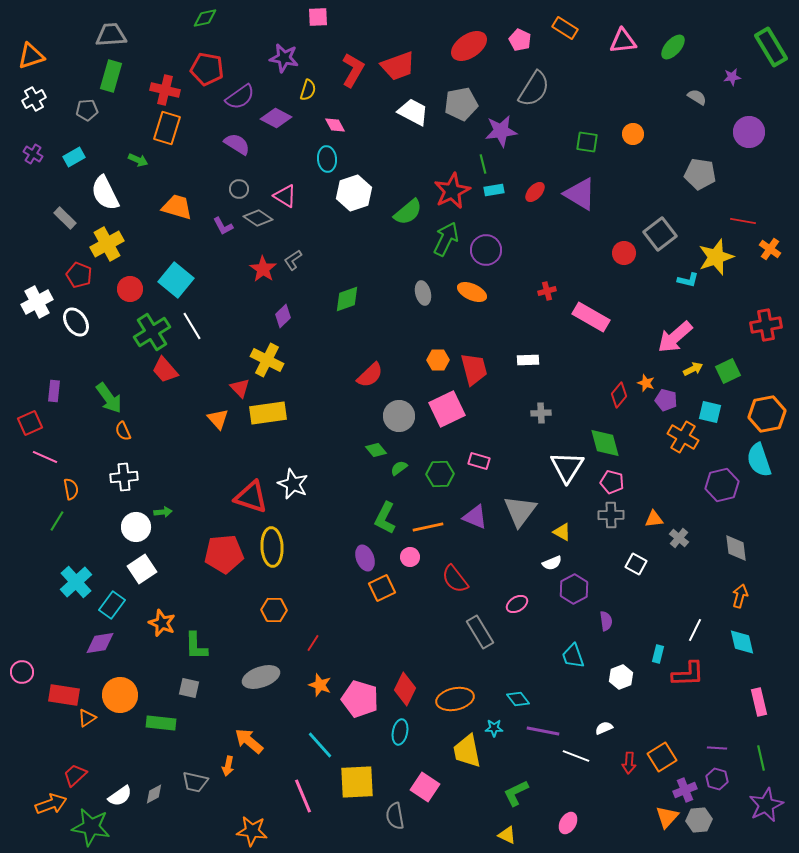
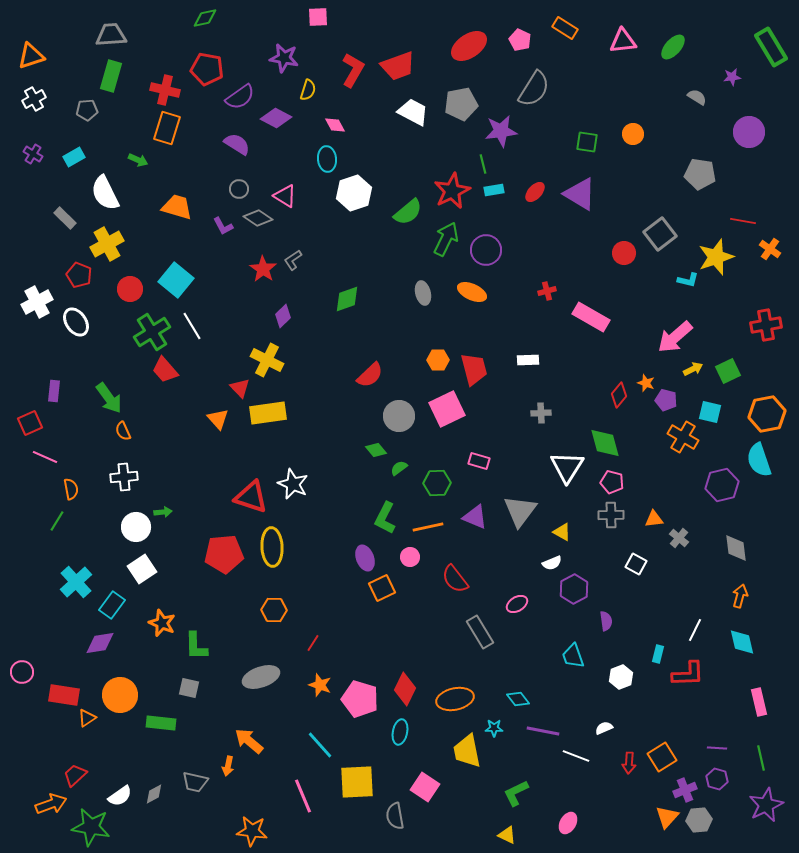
green hexagon at (440, 474): moved 3 px left, 9 px down
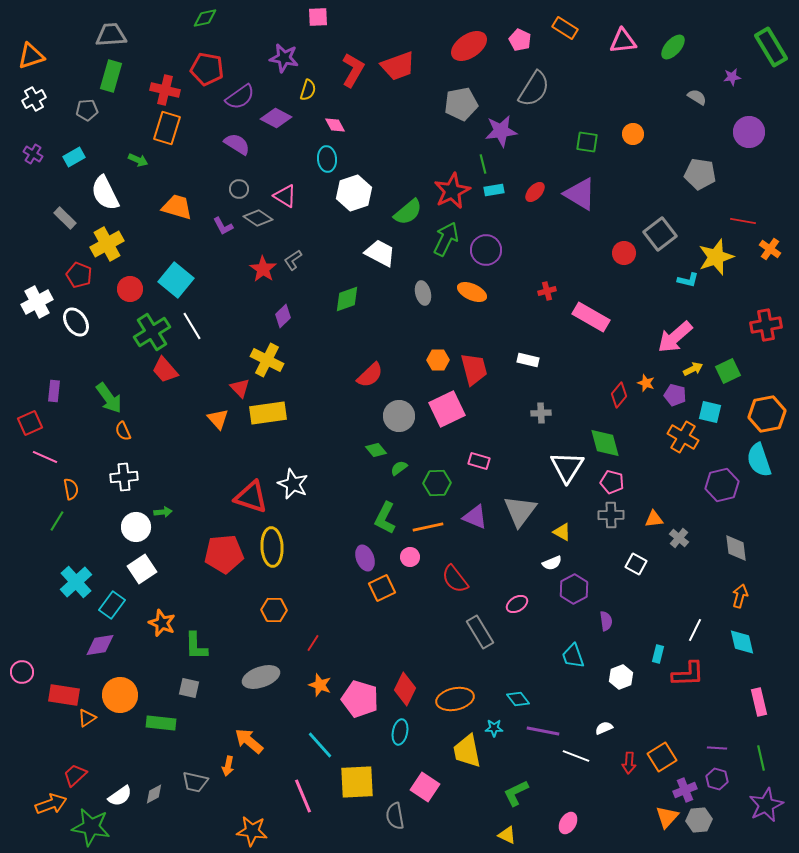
white trapezoid at (413, 112): moved 33 px left, 141 px down
white rectangle at (528, 360): rotated 15 degrees clockwise
purple pentagon at (666, 400): moved 9 px right, 5 px up
purple diamond at (100, 643): moved 2 px down
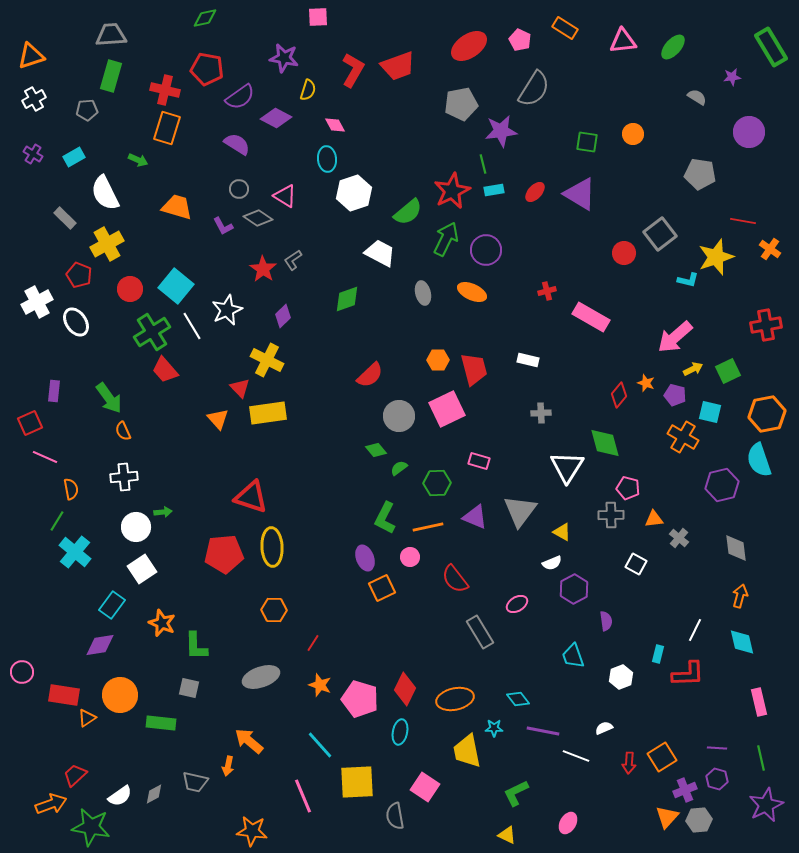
cyan square at (176, 280): moved 6 px down
pink pentagon at (612, 482): moved 16 px right, 6 px down
white star at (293, 484): moved 66 px left, 174 px up; rotated 24 degrees clockwise
cyan cross at (76, 582): moved 1 px left, 30 px up; rotated 8 degrees counterclockwise
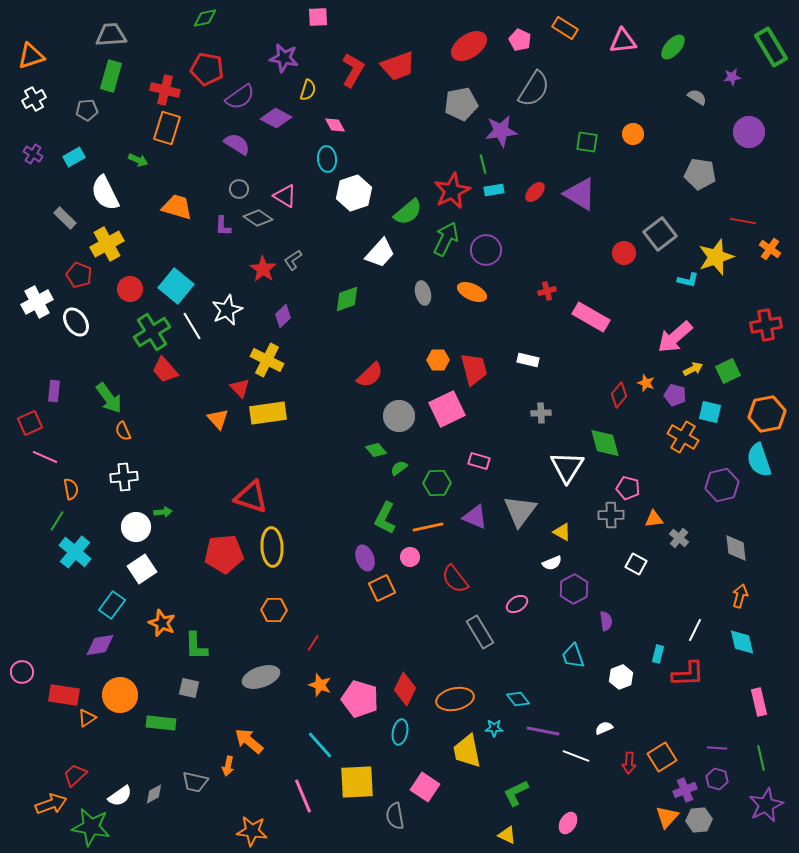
purple L-shape at (223, 226): rotated 30 degrees clockwise
white trapezoid at (380, 253): rotated 104 degrees clockwise
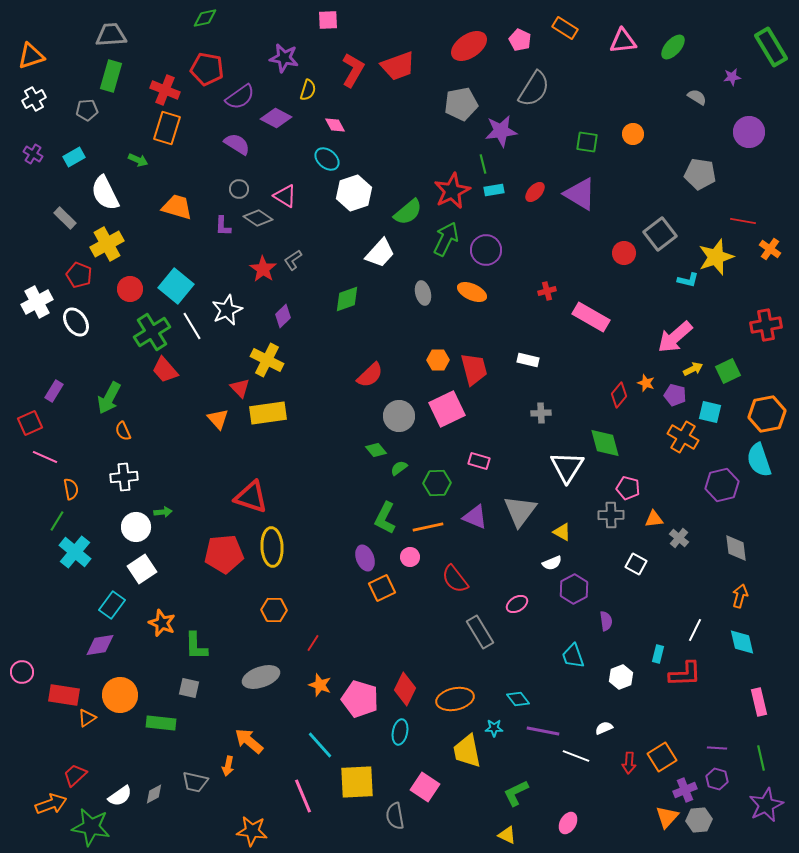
pink square at (318, 17): moved 10 px right, 3 px down
red cross at (165, 90): rotated 8 degrees clockwise
cyan ellipse at (327, 159): rotated 45 degrees counterclockwise
purple rectangle at (54, 391): rotated 25 degrees clockwise
green arrow at (109, 398): rotated 64 degrees clockwise
red L-shape at (688, 674): moved 3 px left
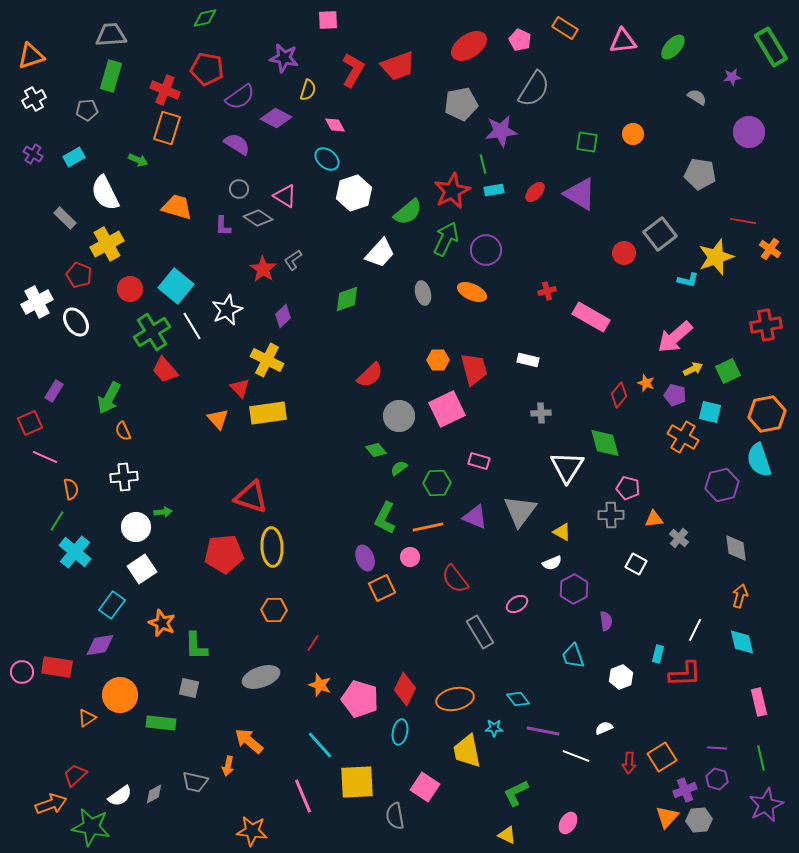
red rectangle at (64, 695): moved 7 px left, 28 px up
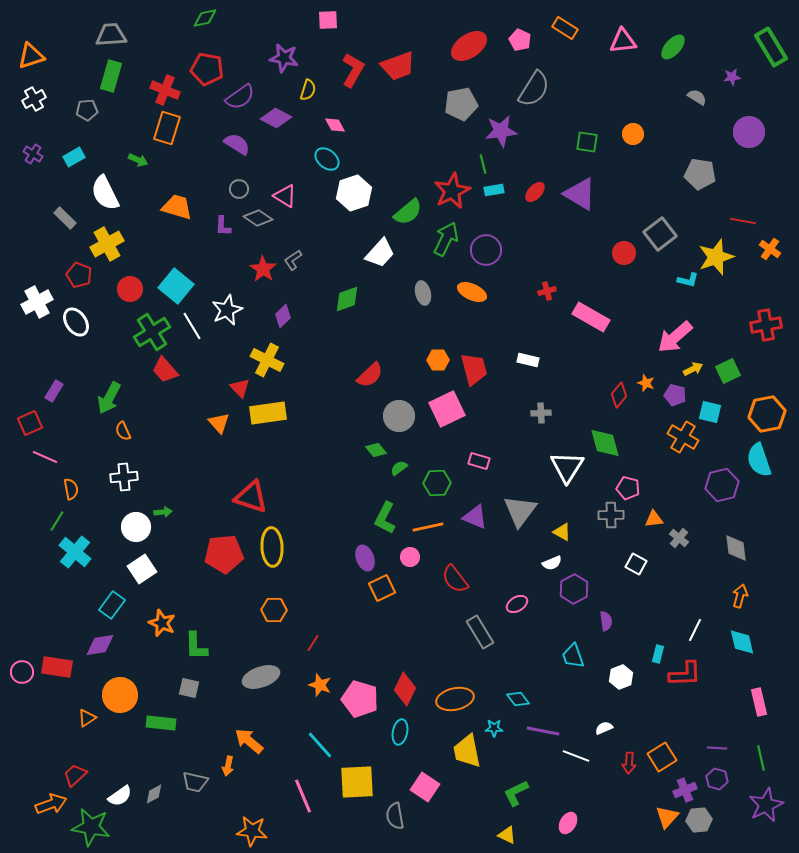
orange triangle at (218, 419): moved 1 px right, 4 px down
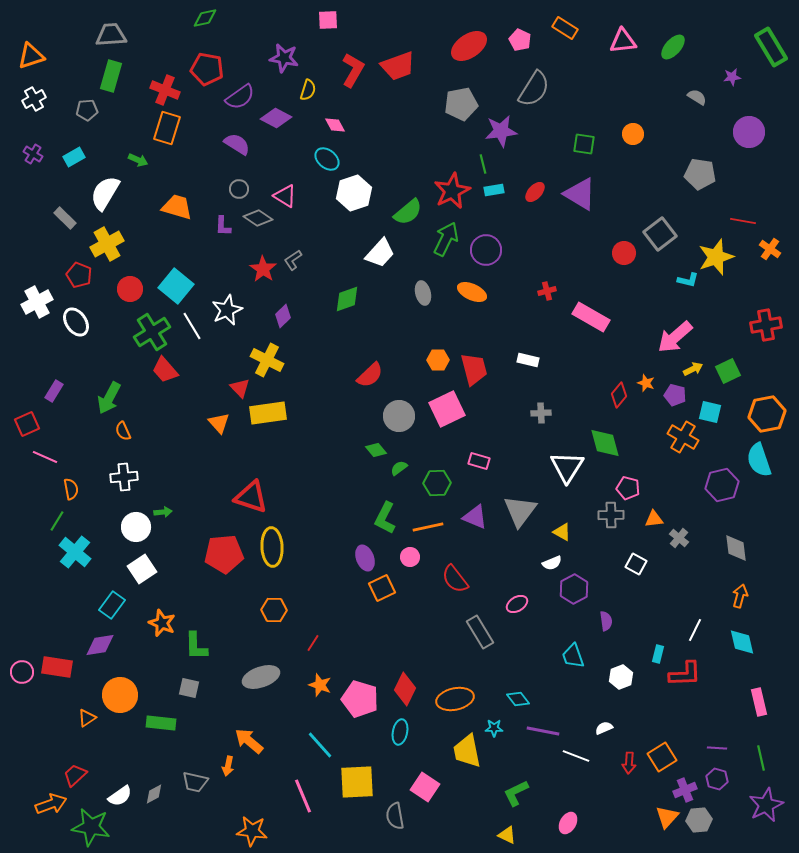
green square at (587, 142): moved 3 px left, 2 px down
white semicircle at (105, 193): rotated 57 degrees clockwise
red square at (30, 423): moved 3 px left, 1 px down
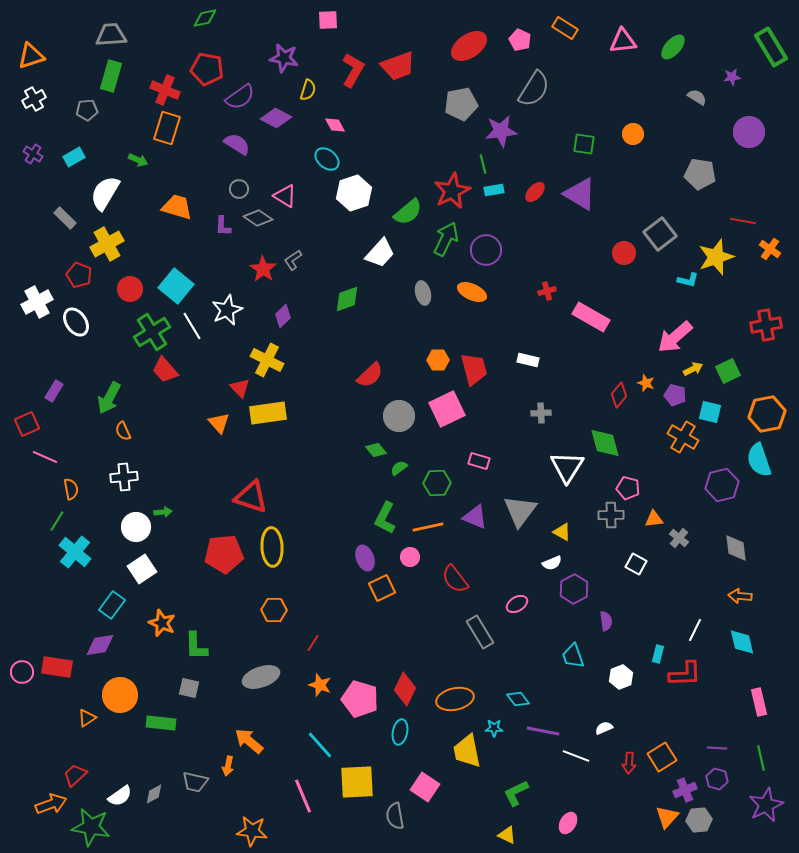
orange arrow at (740, 596): rotated 100 degrees counterclockwise
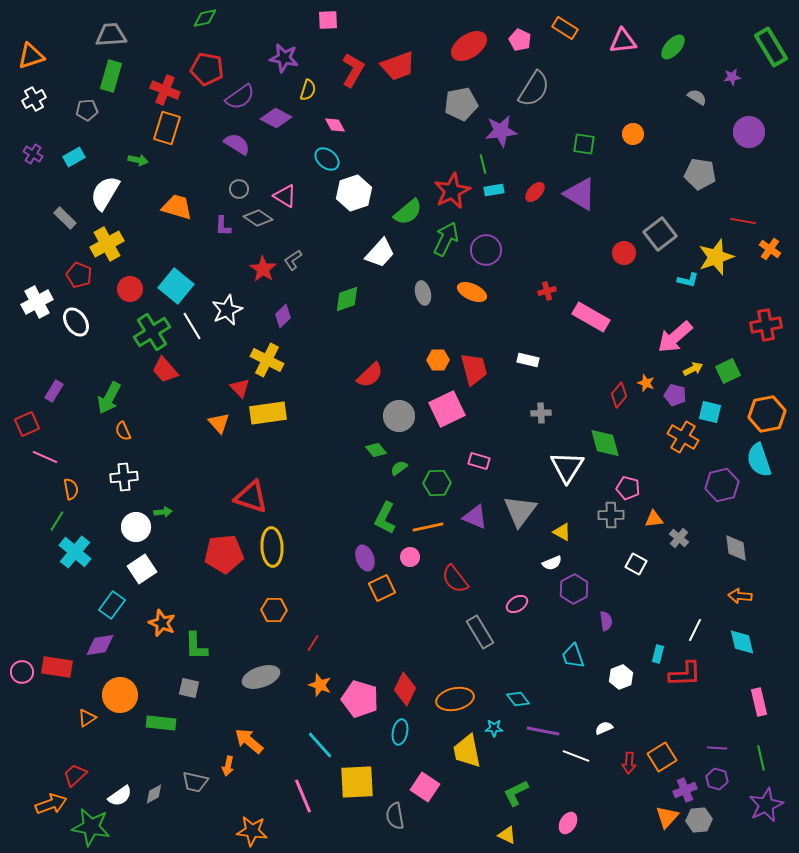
green arrow at (138, 160): rotated 12 degrees counterclockwise
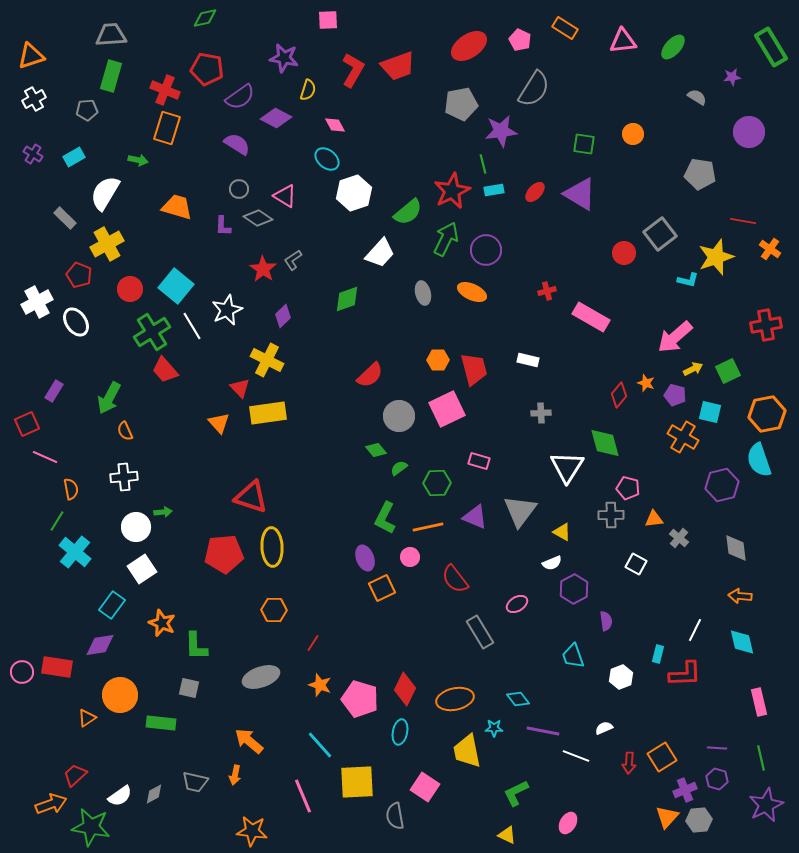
orange semicircle at (123, 431): moved 2 px right
orange arrow at (228, 766): moved 7 px right, 9 px down
